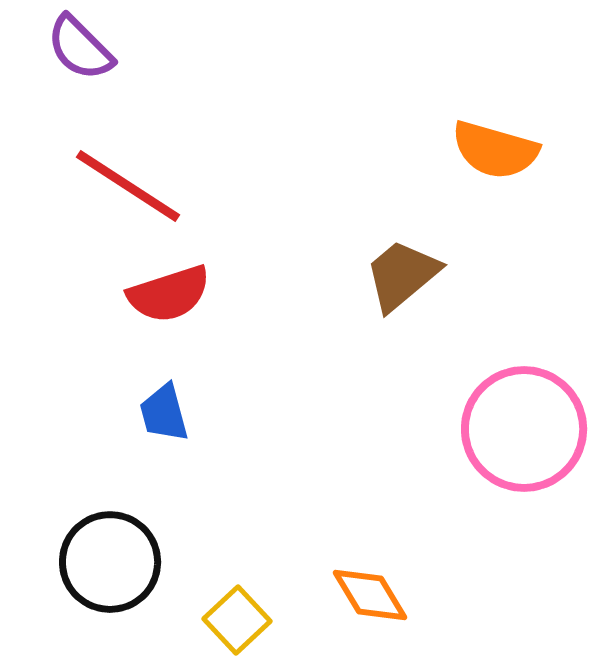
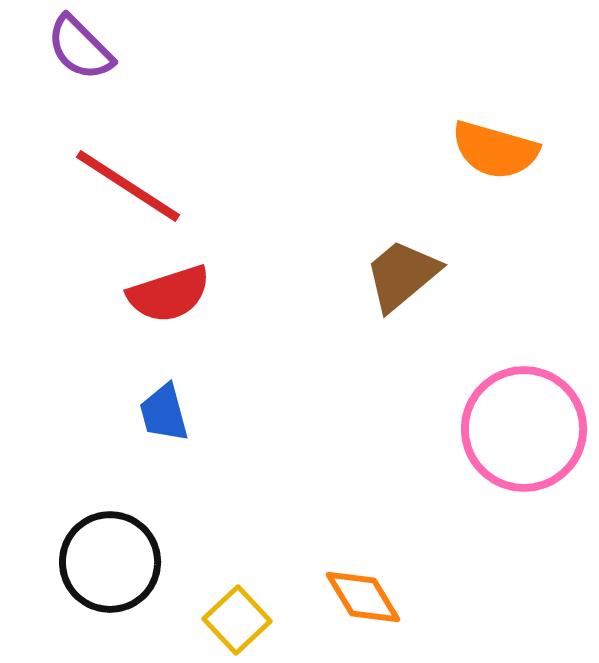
orange diamond: moved 7 px left, 2 px down
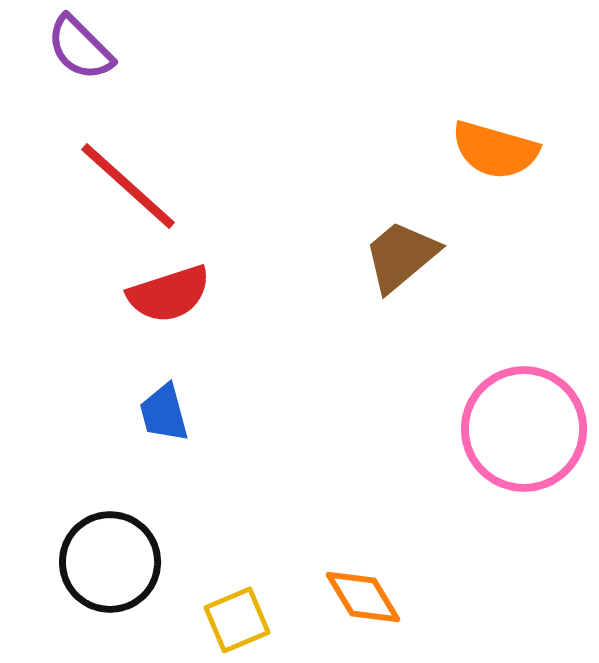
red line: rotated 9 degrees clockwise
brown trapezoid: moved 1 px left, 19 px up
yellow square: rotated 20 degrees clockwise
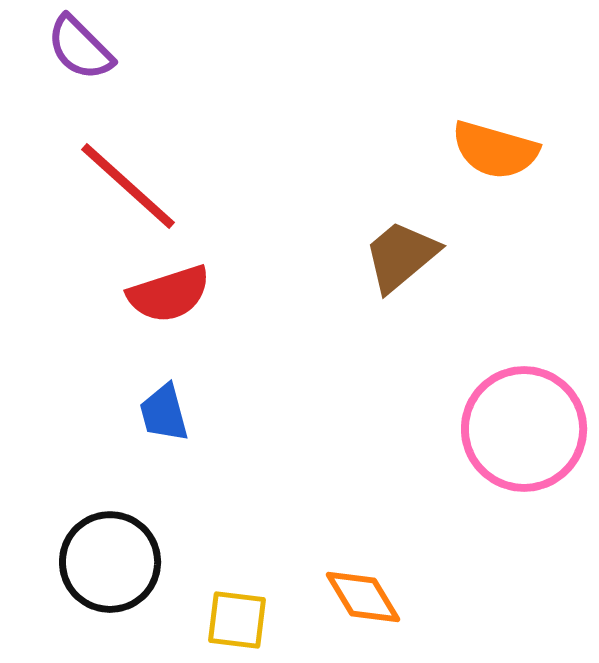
yellow square: rotated 30 degrees clockwise
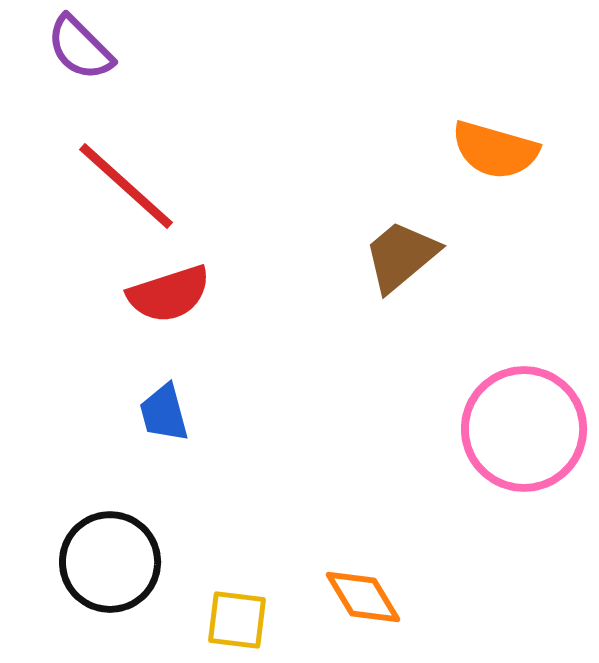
red line: moved 2 px left
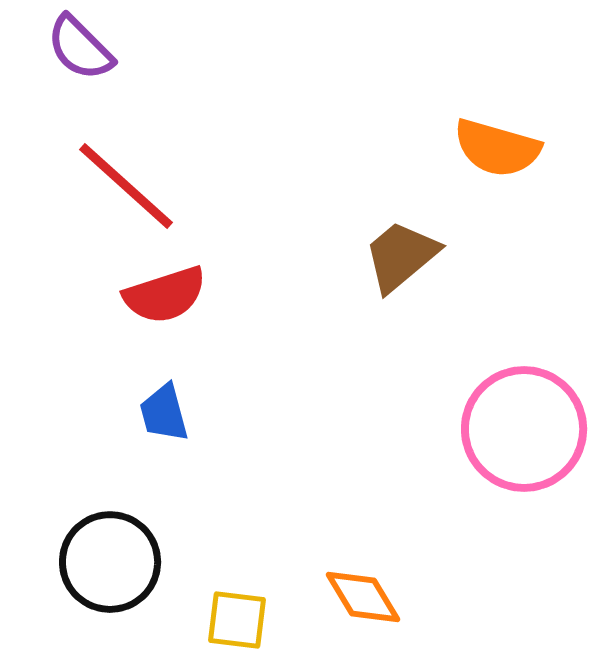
orange semicircle: moved 2 px right, 2 px up
red semicircle: moved 4 px left, 1 px down
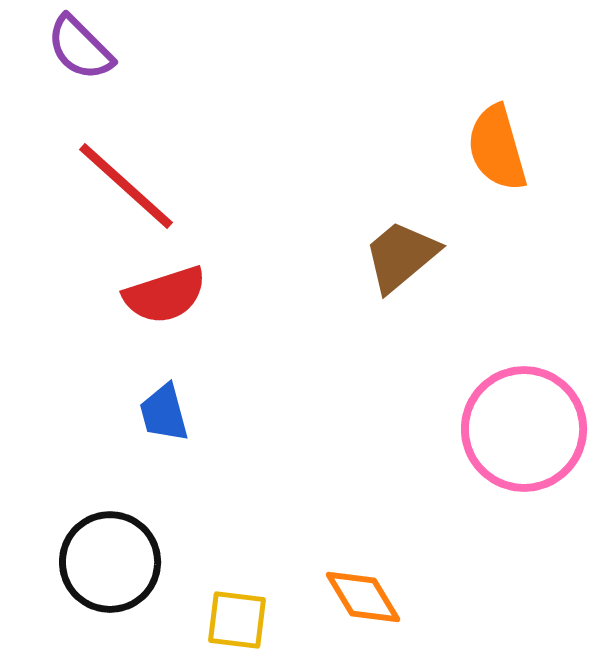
orange semicircle: rotated 58 degrees clockwise
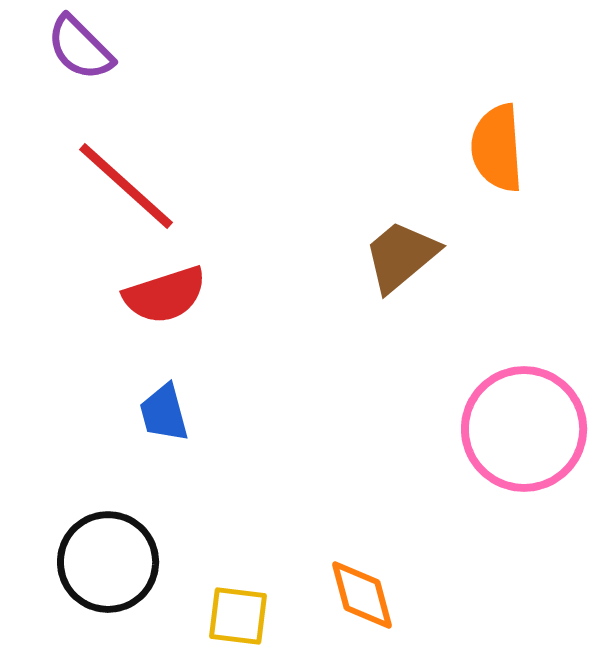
orange semicircle: rotated 12 degrees clockwise
black circle: moved 2 px left
orange diamond: moved 1 px left, 2 px up; rotated 16 degrees clockwise
yellow square: moved 1 px right, 4 px up
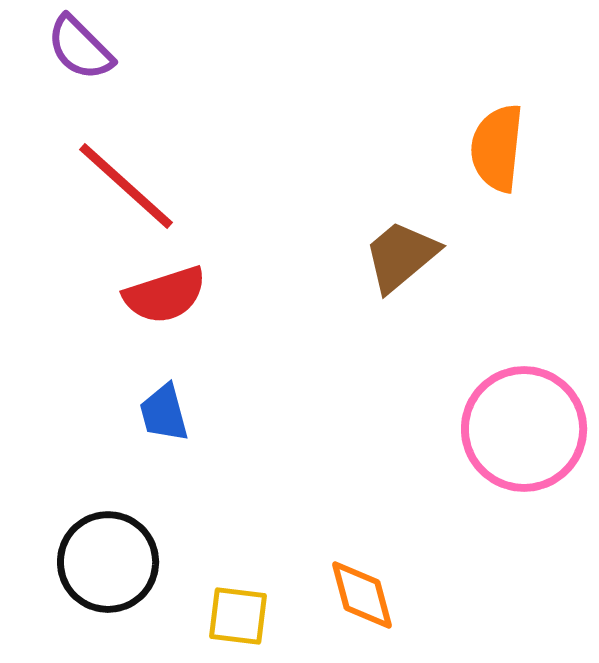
orange semicircle: rotated 10 degrees clockwise
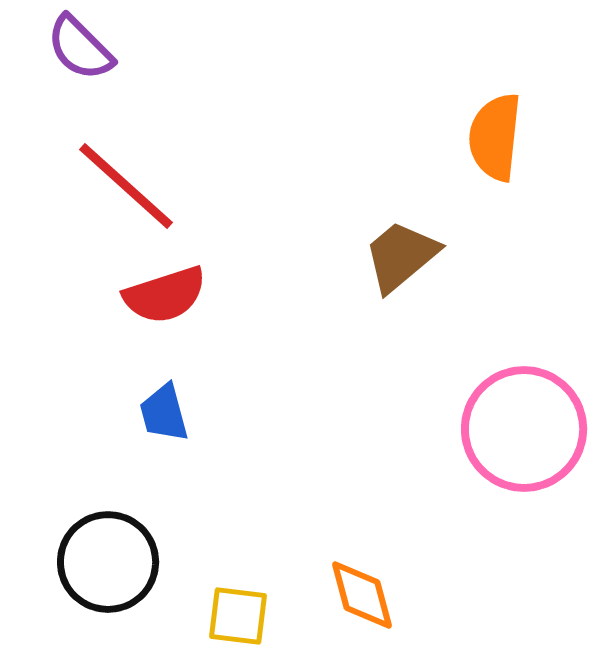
orange semicircle: moved 2 px left, 11 px up
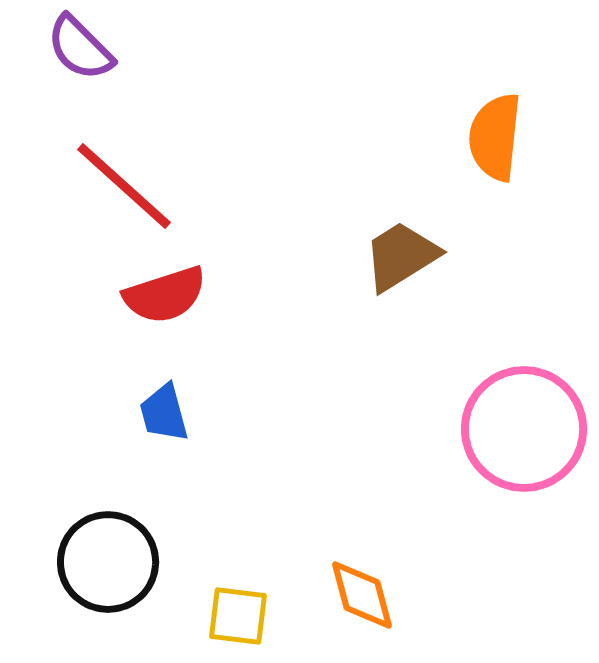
red line: moved 2 px left
brown trapezoid: rotated 8 degrees clockwise
